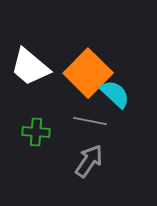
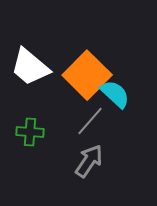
orange square: moved 1 px left, 2 px down
gray line: rotated 60 degrees counterclockwise
green cross: moved 6 px left
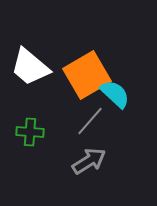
orange square: rotated 15 degrees clockwise
gray arrow: rotated 24 degrees clockwise
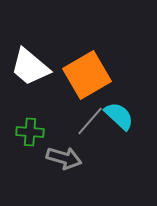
cyan semicircle: moved 4 px right, 22 px down
gray arrow: moved 25 px left, 3 px up; rotated 48 degrees clockwise
